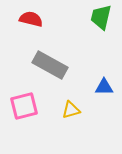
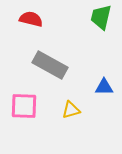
pink square: rotated 16 degrees clockwise
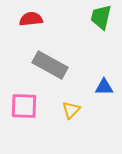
red semicircle: rotated 20 degrees counterclockwise
yellow triangle: rotated 30 degrees counterclockwise
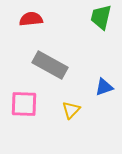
blue triangle: rotated 18 degrees counterclockwise
pink square: moved 2 px up
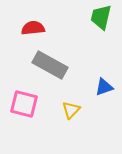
red semicircle: moved 2 px right, 9 px down
pink square: rotated 12 degrees clockwise
